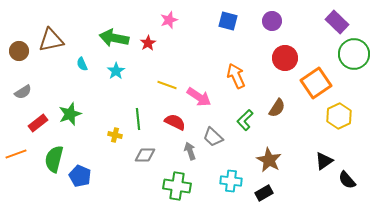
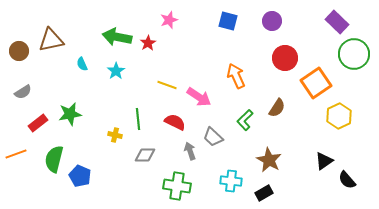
green arrow: moved 3 px right, 1 px up
green star: rotated 10 degrees clockwise
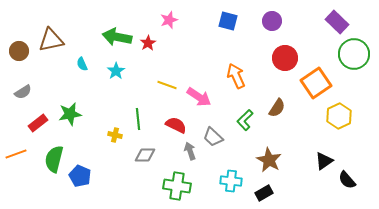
red semicircle: moved 1 px right, 3 px down
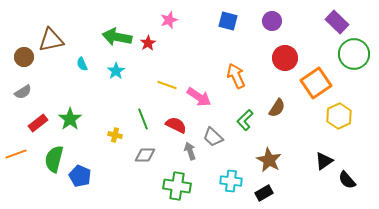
brown circle: moved 5 px right, 6 px down
green star: moved 5 px down; rotated 25 degrees counterclockwise
green line: moved 5 px right; rotated 15 degrees counterclockwise
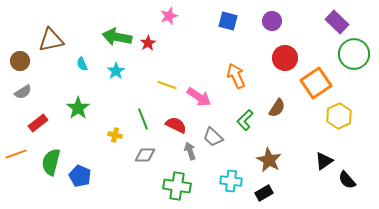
pink star: moved 4 px up
brown circle: moved 4 px left, 4 px down
green star: moved 8 px right, 11 px up
green semicircle: moved 3 px left, 3 px down
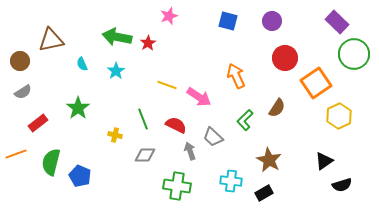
black semicircle: moved 5 px left, 5 px down; rotated 66 degrees counterclockwise
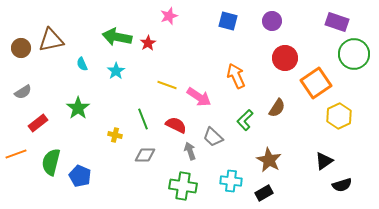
purple rectangle: rotated 25 degrees counterclockwise
brown circle: moved 1 px right, 13 px up
green cross: moved 6 px right
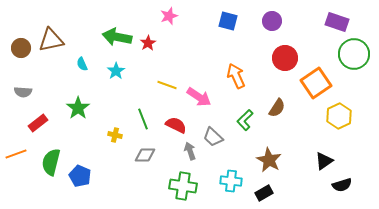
gray semicircle: rotated 36 degrees clockwise
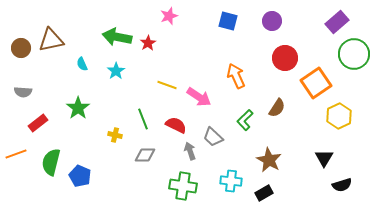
purple rectangle: rotated 60 degrees counterclockwise
black triangle: moved 3 px up; rotated 24 degrees counterclockwise
